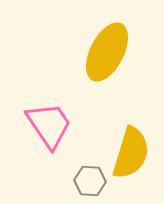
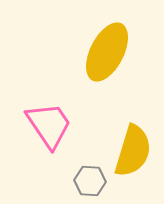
yellow semicircle: moved 2 px right, 2 px up
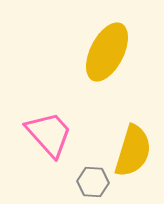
pink trapezoid: moved 9 px down; rotated 8 degrees counterclockwise
gray hexagon: moved 3 px right, 1 px down
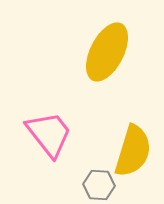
pink trapezoid: rotated 4 degrees clockwise
gray hexagon: moved 6 px right, 3 px down
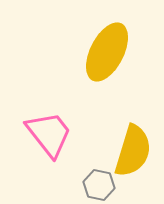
gray hexagon: rotated 8 degrees clockwise
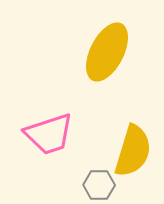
pink trapezoid: rotated 110 degrees clockwise
gray hexagon: rotated 12 degrees counterclockwise
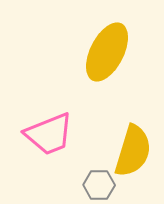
pink trapezoid: rotated 4 degrees counterclockwise
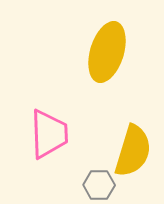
yellow ellipse: rotated 10 degrees counterclockwise
pink trapezoid: rotated 70 degrees counterclockwise
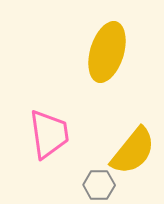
pink trapezoid: rotated 6 degrees counterclockwise
yellow semicircle: rotated 22 degrees clockwise
